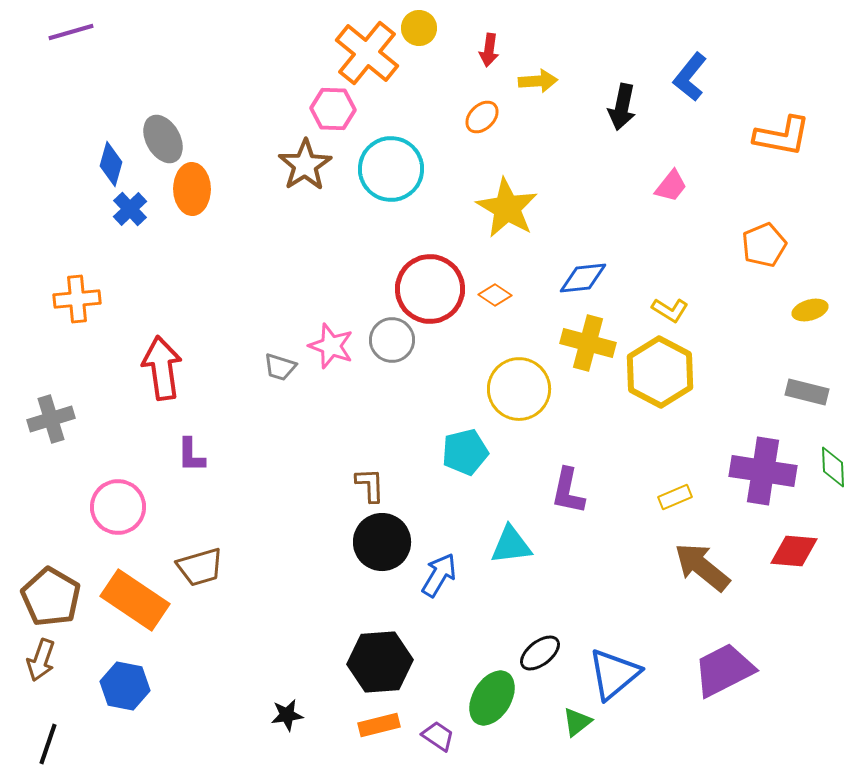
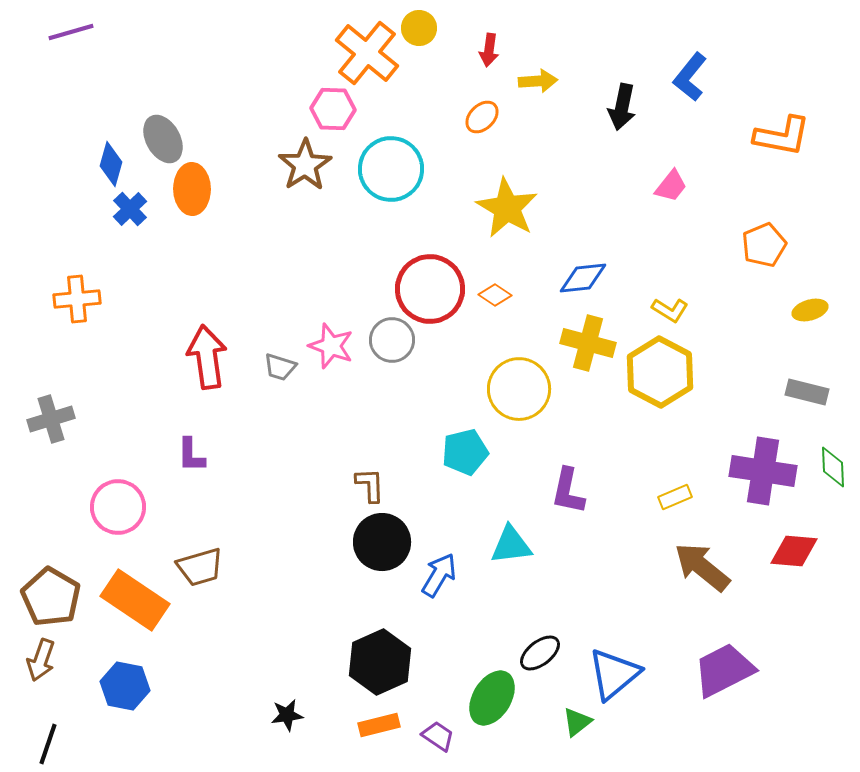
red arrow at (162, 368): moved 45 px right, 11 px up
black hexagon at (380, 662): rotated 20 degrees counterclockwise
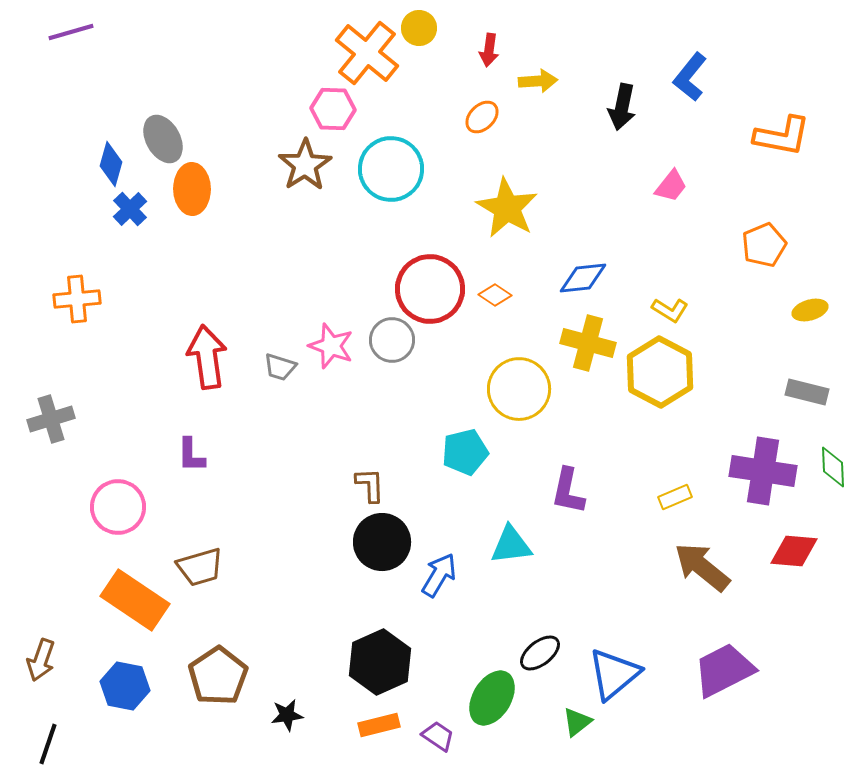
brown pentagon at (51, 597): moved 167 px right, 79 px down; rotated 8 degrees clockwise
